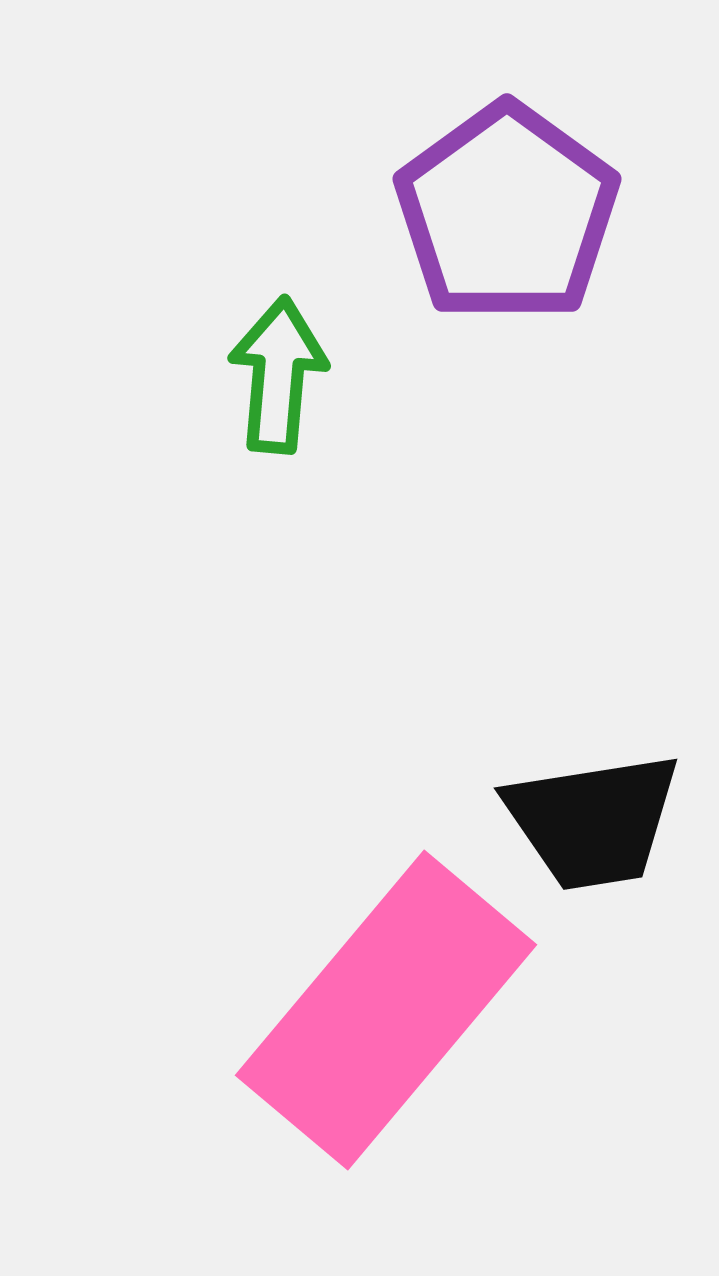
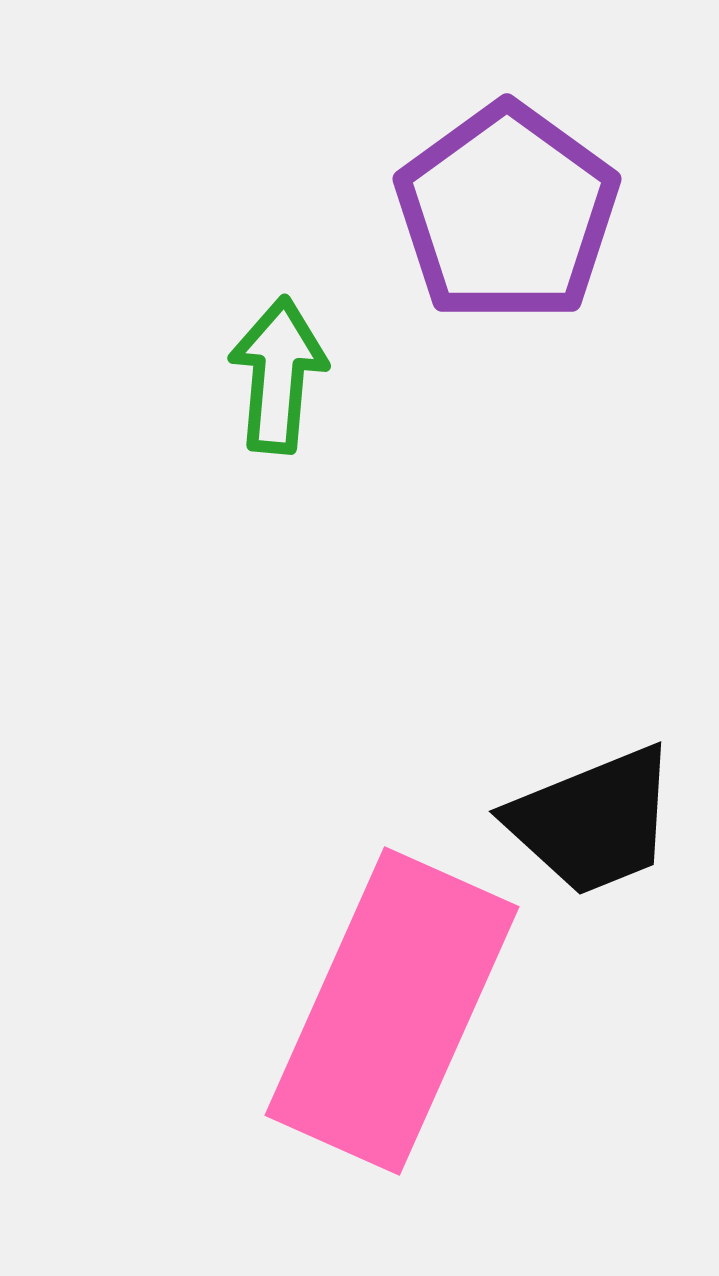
black trapezoid: rotated 13 degrees counterclockwise
pink rectangle: moved 6 px right, 1 px down; rotated 16 degrees counterclockwise
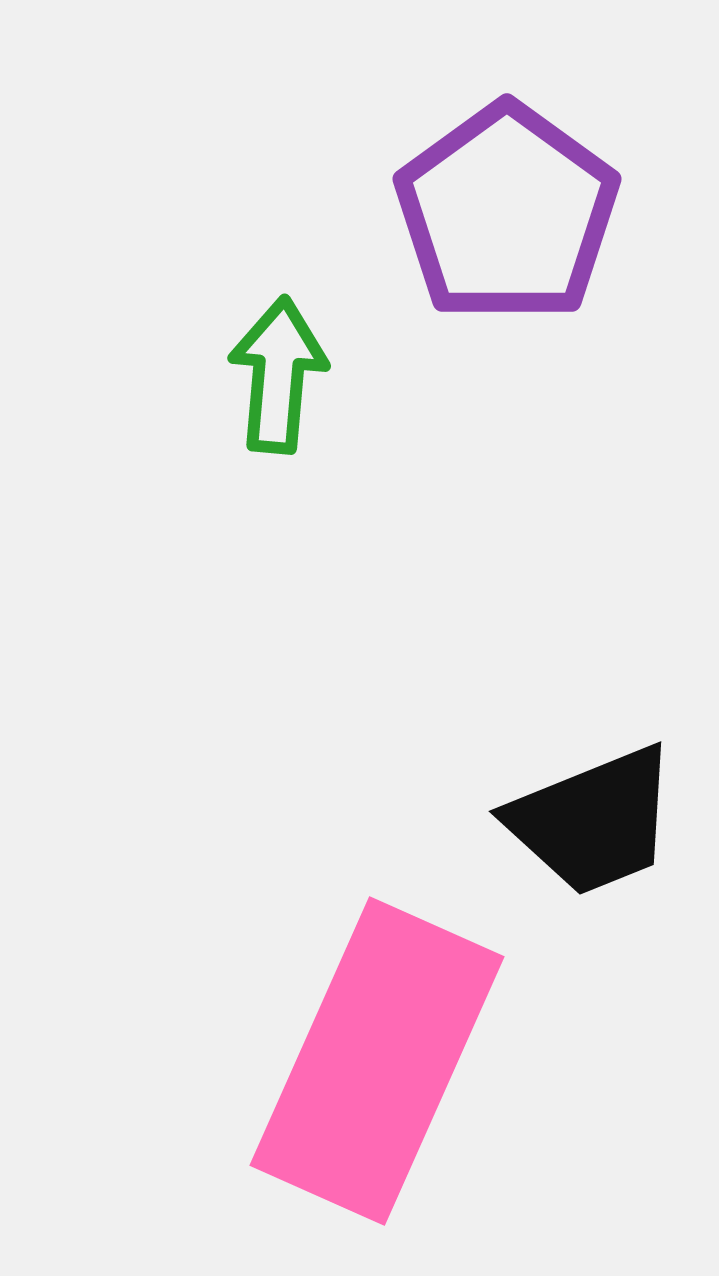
pink rectangle: moved 15 px left, 50 px down
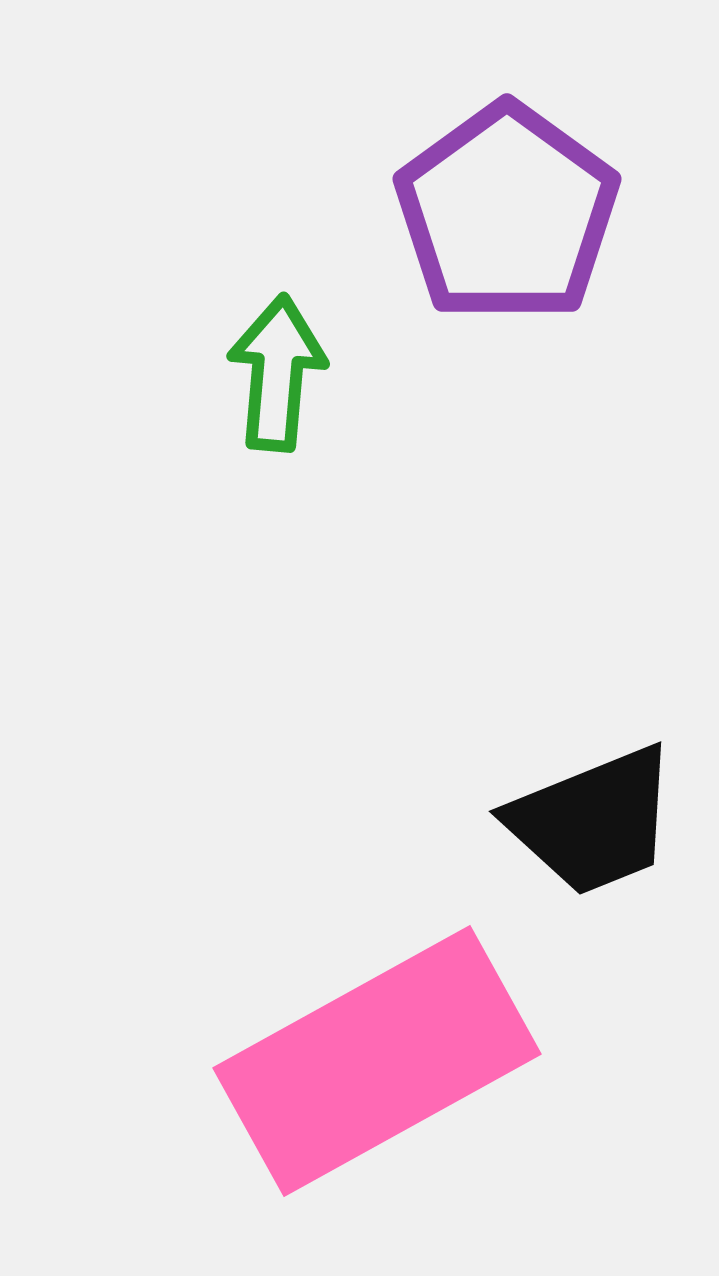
green arrow: moved 1 px left, 2 px up
pink rectangle: rotated 37 degrees clockwise
